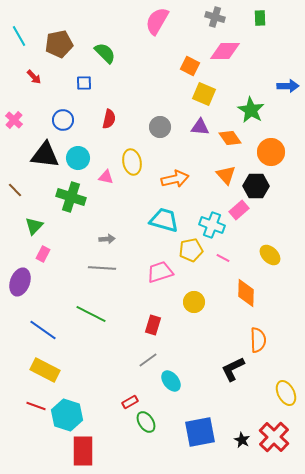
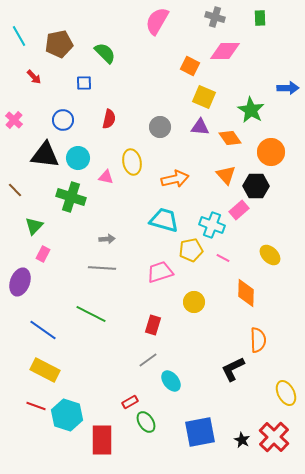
blue arrow at (288, 86): moved 2 px down
yellow square at (204, 94): moved 3 px down
red rectangle at (83, 451): moved 19 px right, 11 px up
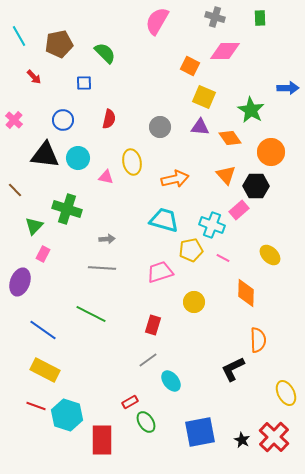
green cross at (71, 197): moved 4 px left, 12 px down
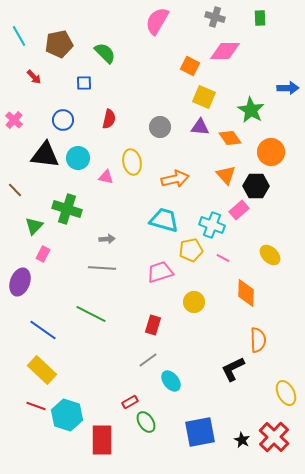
yellow rectangle at (45, 370): moved 3 px left; rotated 16 degrees clockwise
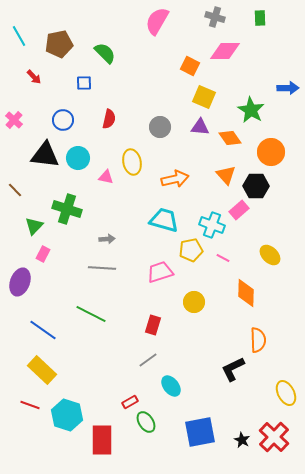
cyan ellipse at (171, 381): moved 5 px down
red line at (36, 406): moved 6 px left, 1 px up
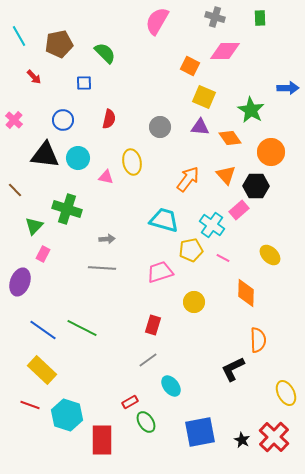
orange arrow at (175, 179): moved 13 px right; rotated 40 degrees counterclockwise
cyan cross at (212, 225): rotated 15 degrees clockwise
green line at (91, 314): moved 9 px left, 14 px down
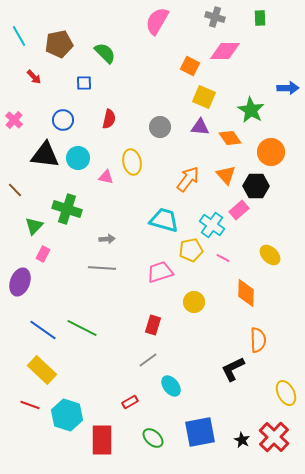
green ellipse at (146, 422): moved 7 px right, 16 px down; rotated 15 degrees counterclockwise
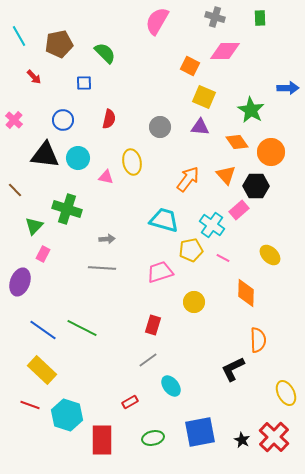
orange diamond at (230, 138): moved 7 px right, 4 px down
green ellipse at (153, 438): rotated 55 degrees counterclockwise
